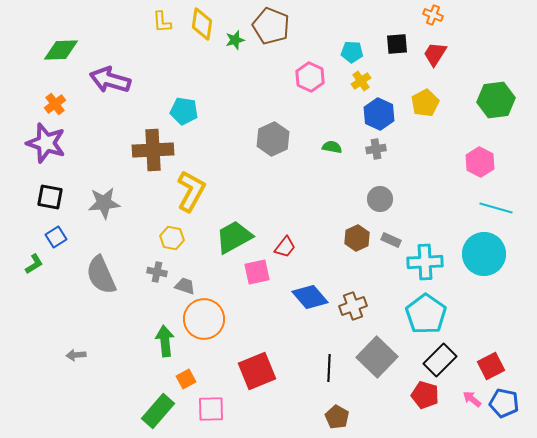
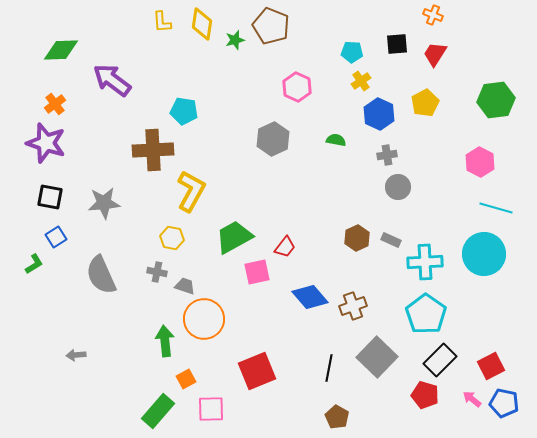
pink hexagon at (310, 77): moved 13 px left, 10 px down
purple arrow at (110, 80): moved 2 px right; rotated 21 degrees clockwise
green semicircle at (332, 147): moved 4 px right, 7 px up
gray cross at (376, 149): moved 11 px right, 6 px down
gray circle at (380, 199): moved 18 px right, 12 px up
black line at (329, 368): rotated 8 degrees clockwise
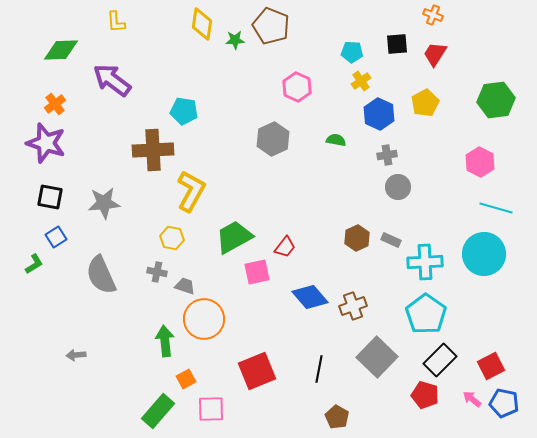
yellow L-shape at (162, 22): moved 46 px left
green star at (235, 40): rotated 12 degrees clockwise
black line at (329, 368): moved 10 px left, 1 px down
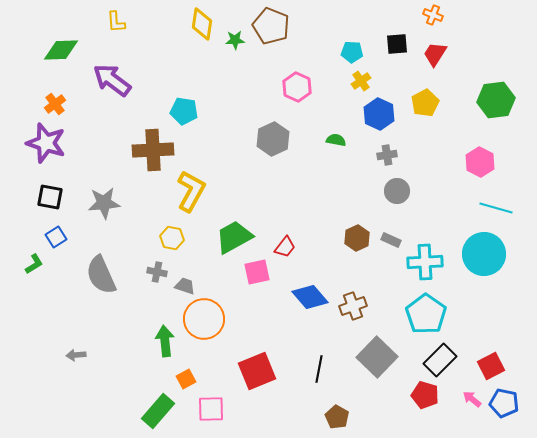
gray circle at (398, 187): moved 1 px left, 4 px down
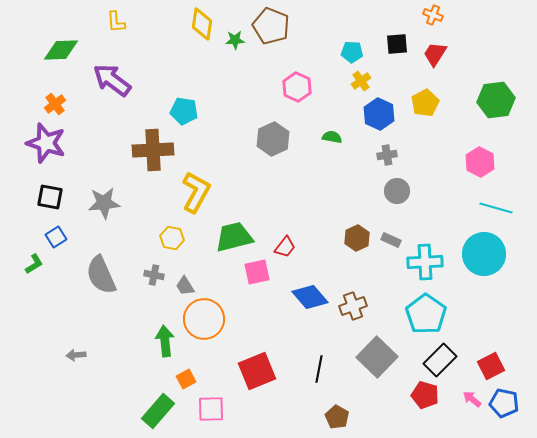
green semicircle at (336, 140): moved 4 px left, 3 px up
yellow L-shape at (191, 191): moved 5 px right, 1 px down
green trapezoid at (234, 237): rotated 15 degrees clockwise
gray cross at (157, 272): moved 3 px left, 3 px down
gray trapezoid at (185, 286): rotated 140 degrees counterclockwise
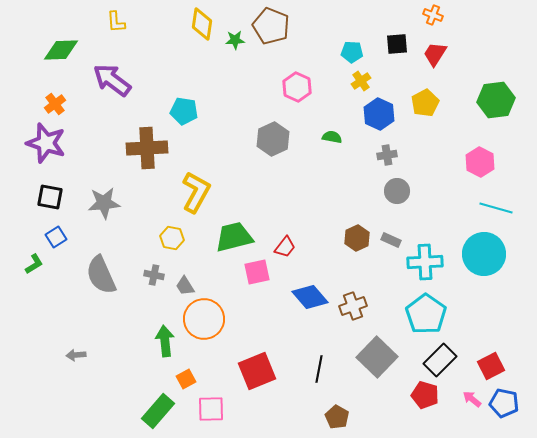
brown cross at (153, 150): moved 6 px left, 2 px up
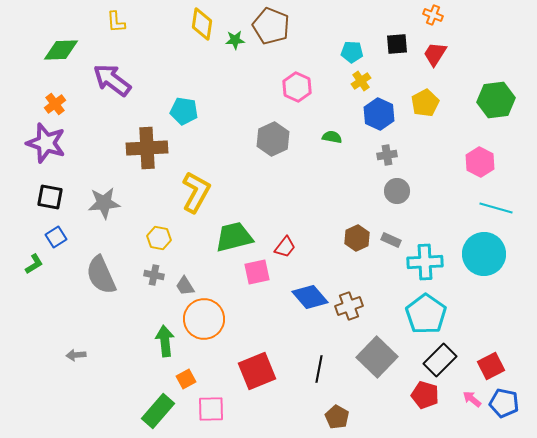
yellow hexagon at (172, 238): moved 13 px left
brown cross at (353, 306): moved 4 px left
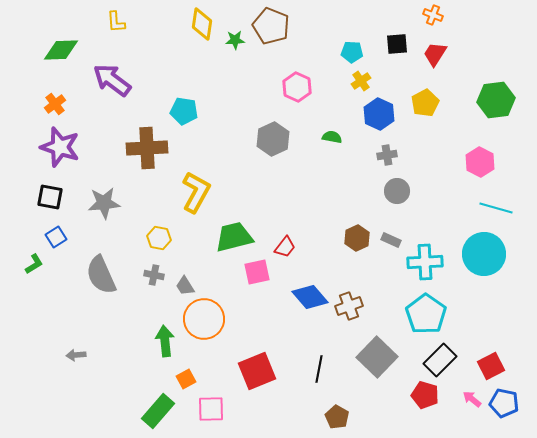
purple star at (46, 143): moved 14 px right, 4 px down
